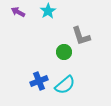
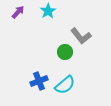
purple arrow: rotated 104 degrees clockwise
gray L-shape: rotated 20 degrees counterclockwise
green circle: moved 1 px right
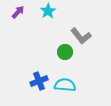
cyan semicircle: rotated 135 degrees counterclockwise
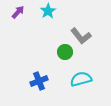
cyan semicircle: moved 16 px right, 6 px up; rotated 20 degrees counterclockwise
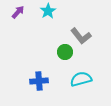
blue cross: rotated 18 degrees clockwise
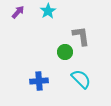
gray L-shape: rotated 150 degrees counterclockwise
cyan semicircle: rotated 60 degrees clockwise
